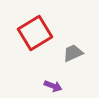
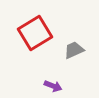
gray trapezoid: moved 1 px right, 3 px up
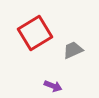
gray trapezoid: moved 1 px left
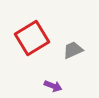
red square: moved 3 px left, 5 px down
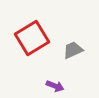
purple arrow: moved 2 px right
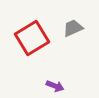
gray trapezoid: moved 22 px up
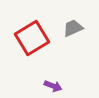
purple arrow: moved 2 px left
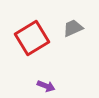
purple arrow: moved 7 px left
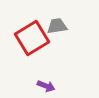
gray trapezoid: moved 16 px left, 2 px up; rotated 15 degrees clockwise
